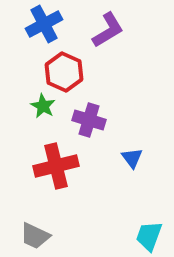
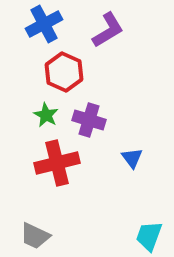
green star: moved 3 px right, 9 px down
red cross: moved 1 px right, 3 px up
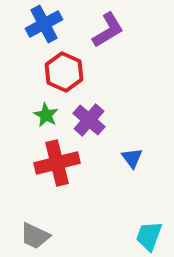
purple cross: rotated 24 degrees clockwise
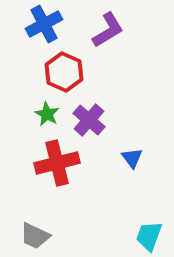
green star: moved 1 px right, 1 px up
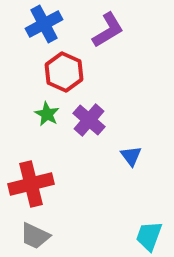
blue triangle: moved 1 px left, 2 px up
red cross: moved 26 px left, 21 px down
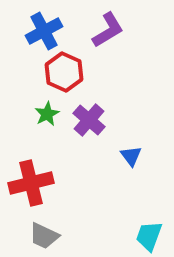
blue cross: moved 7 px down
green star: rotated 15 degrees clockwise
red cross: moved 1 px up
gray trapezoid: moved 9 px right
